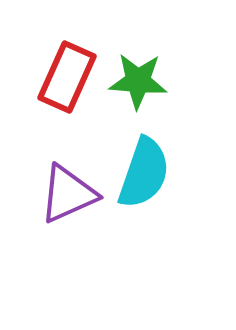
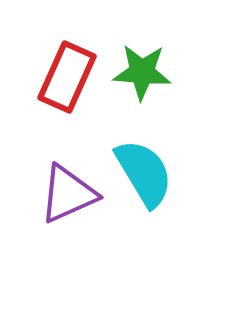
green star: moved 4 px right, 9 px up
cyan semicircle: rotated 50 degrees counterclockwise
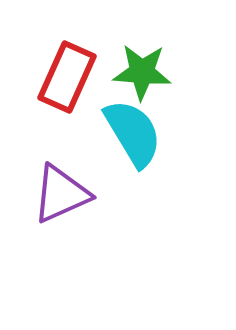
cyan semicircle: moved 11 px left, 40 px up
purple triangle: moved 7 px left
